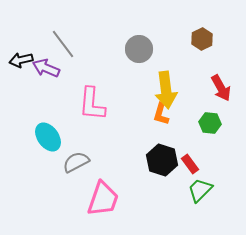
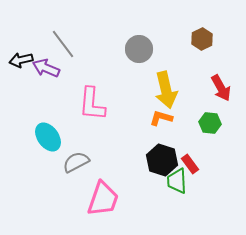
yellow arrow: rotated 6 degrees counterclockwise
orange L-shape: moved 4 px down; rotated 90 degrees clockwise
green trapezoid: moved 23 px left, 9 px up; rotated 48 degrees counterclockwise
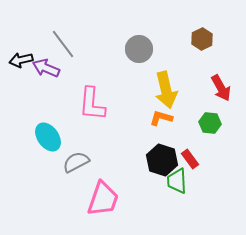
red rectangle: moved 5 px up
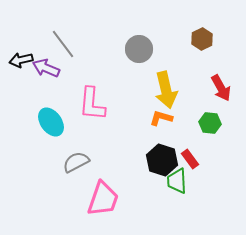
cyan ellipse: moved 3 px right, 15 px up
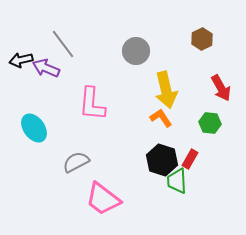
gray circle: moved 3 px left, 2 px down
orange L-shape: rotated 40 degrees clockwise
cyan ellipse: moved 17 px left, 6 px down
red rectangle: rotated 66 degrees clockwise
pink trapezoid: rotated 108 degrees clockwise
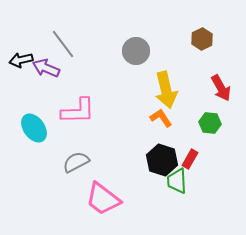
pink L-shape: moved 14 px left, 7 px down; rotated 96 degrees counterclockwise
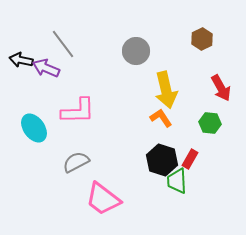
black arrow: rotated 25 degrees clockwise
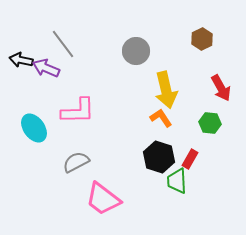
black hexagon: moved 3 px left, 3 px up
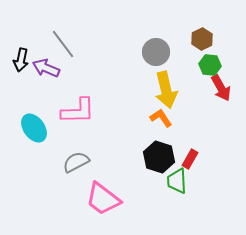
gray circle: moved 20 px right, 1 px down
black arrow: rotated 90 degrees counterclockwise
green hexagon: moved 58 px up
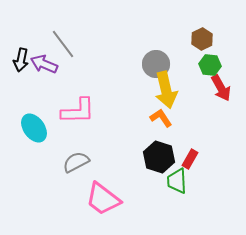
gray circle: moved 12 px down
purple arrow: moved 2 px left, 4 px up
